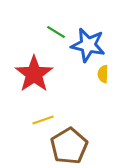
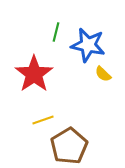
green line: rotated 72 degrees clockwise
yellow semicircle: rotated 48 degrees counterclockwise
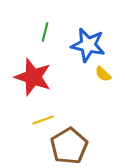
green line: moved 11 px left
red star: moved 1 px left, 3 px down; rotated 18 degrees counterclockwise
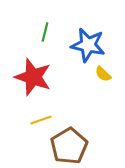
yellow line: moved 2 px left
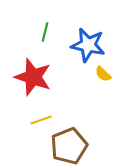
brown pentagon: rotated 9 degrees clockwise
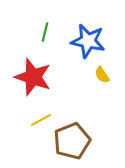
blue star: moved 4 px up
yellow semicircle: moved 1 px left, 1 px down; rotated 12 degrees clockwise
yellow line: rotated 10 degrees counterclockwise
brown pentagon: moved 3 px right, 5 px up
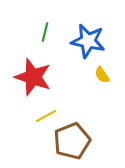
yellow line: moved 5 px right, 4 px up
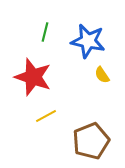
brown pentagon: moved 19 px right
